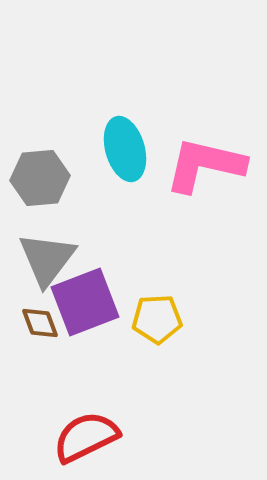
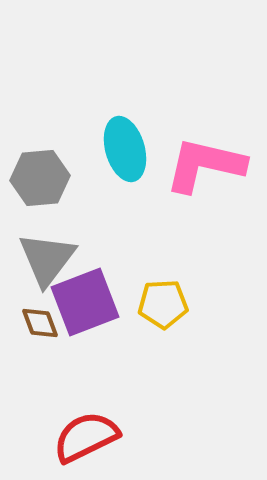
yellow pentagon: moved 6 px right, 15 px up
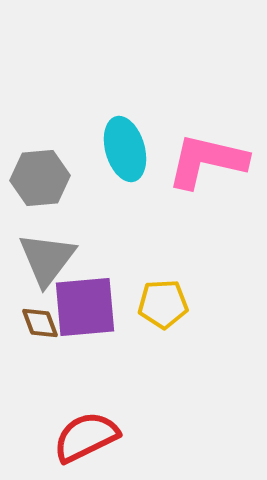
pink L-shape: moved 2 px right, 4 px up
purple square: moved 5 px down; rotated 16 degrees clockwise
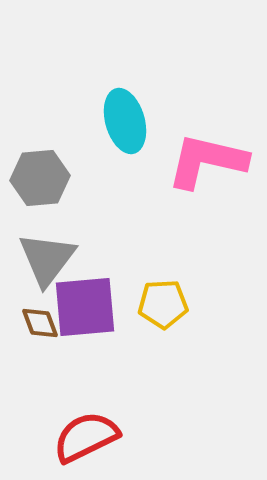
cyan ellipse: moved 28 px up
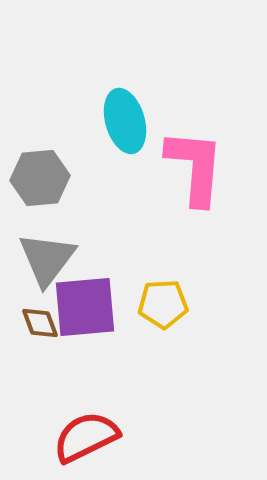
pink L-shape: moved 12 px left, 6 px down; rotated 82 degrees clockwise
